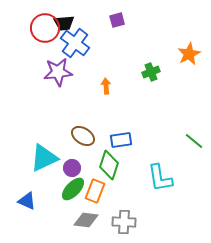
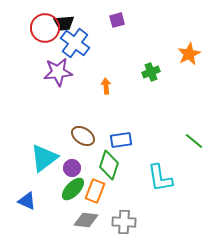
cyan triangle: rotated 12 degrees counterclockwise
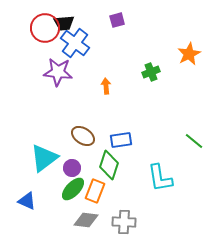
purple star: rotated 12 degrees clockwise
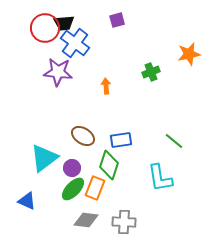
orange star: rotated 15 degrees clockwise
green line: moved 20 px left
orange rectangle: moved 3 px up
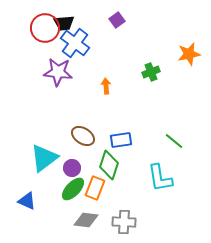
purple square: rotated 21 degrees counterclockwise
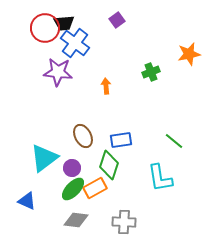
brown ellipse: rotated 30 degrees clockwise
orange rectangle: rotated 40 degrees clockwise
gray diamond: moved 10 px left
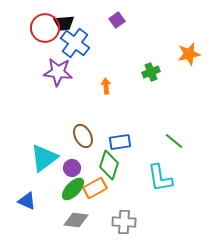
blue rectangle: moved 1 px left, 2 px down
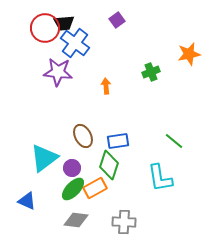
blue rectangle: moved 2 px left, 1 px up
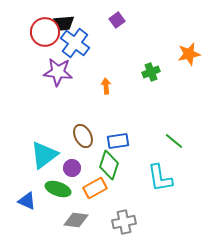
red circle: moved 4 px down
cyan triangle: moved 3 px up
green ellipse: moved 15 px left; rotated 65 degrees clockwise
gray cross: rotated 15 degrees counterclockwise
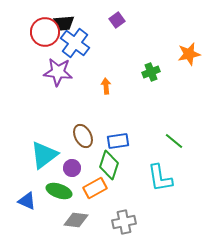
green ellipse: moved 1 px right, 2 px down
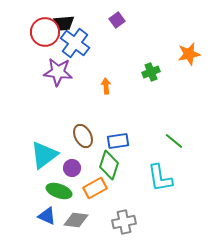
blue triangle: moved 20 px right, 15 px down
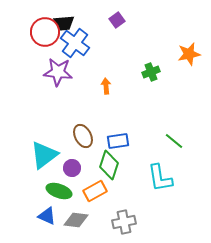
orange rectangle: moved 3 px down
